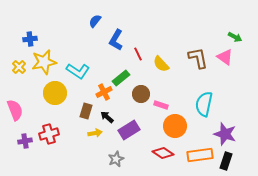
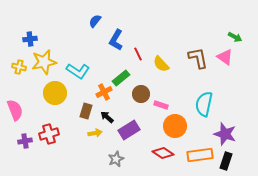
yellow cross: rotated 32 degrees counterclockwise
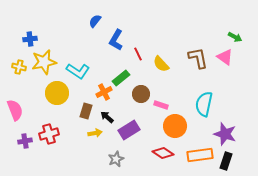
yellow circle: moved 2 px right
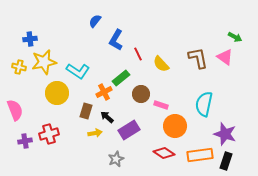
red diamond: moved 1 px right
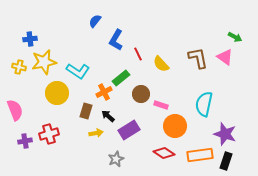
black arrow: moved 1 px right, 1 px up
yellow arrow: moved 1 px right
